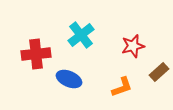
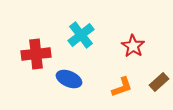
red star: rotated 25 degrees counterclockwise
brown rectangle: moved 10 px down
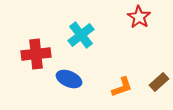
red star: moved 6 px right, 29 px up
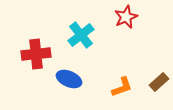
red star: moved 13 px left; rotated 15 degrees clockwise
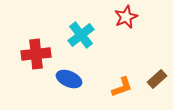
brown rectangle: moved 2 px left, 3 px up
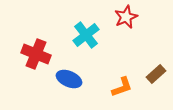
cyan cross: moved 5 px right
red cross: rotated 28 degrees clockwise
brown rectangle: moved 1 px left, 5 px up
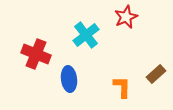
blue ellipse: rotated 60 degrees clockwise
orange L-shape: rotated 70 degrees counterclockwise
